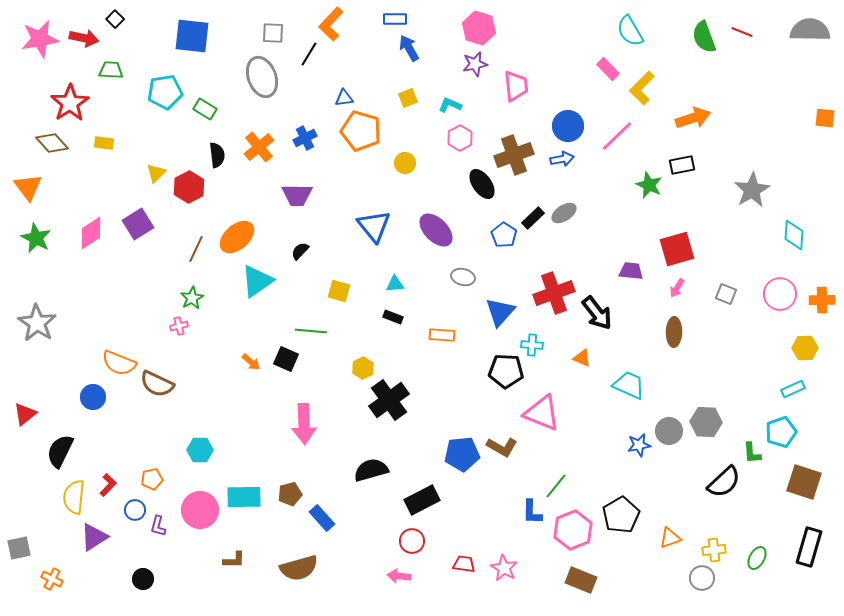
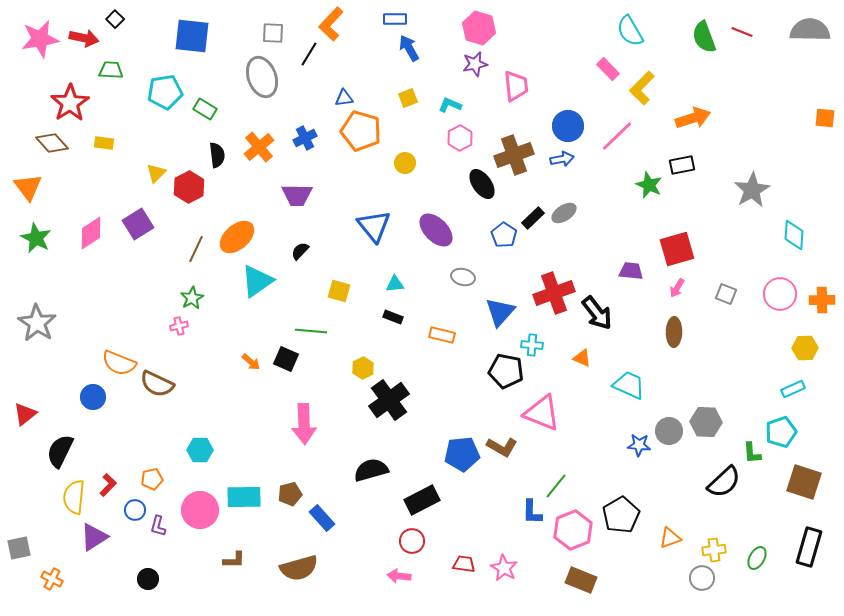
orange rectangle at (442, 335): rotated 10 degrees clockwise
black pentagon at (506, 371): rotated 8 degrees clockwise
blue star at (639, 445): rotated 15 degrees clockwise
black circle at (143, 579): moved 5 px right
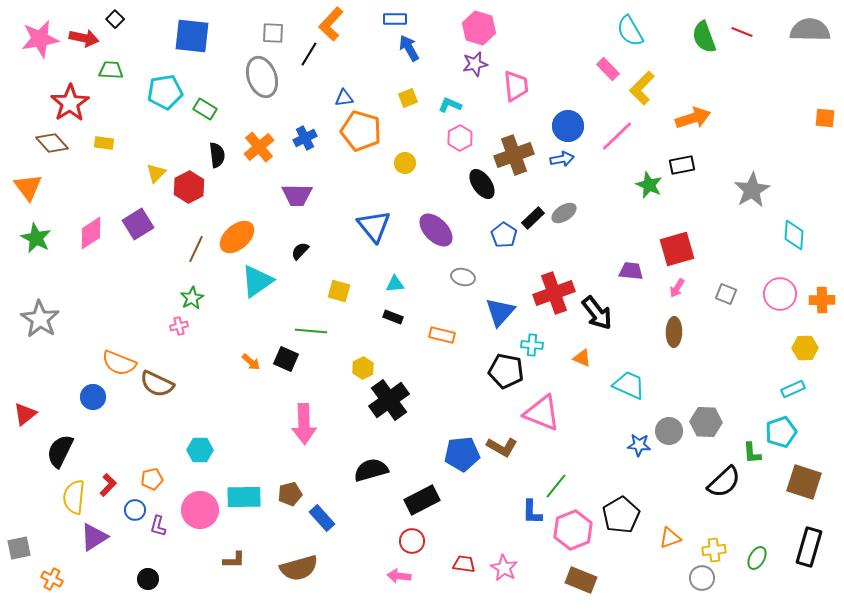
gray star at (37, 323): moved 3 px right, 4 px up
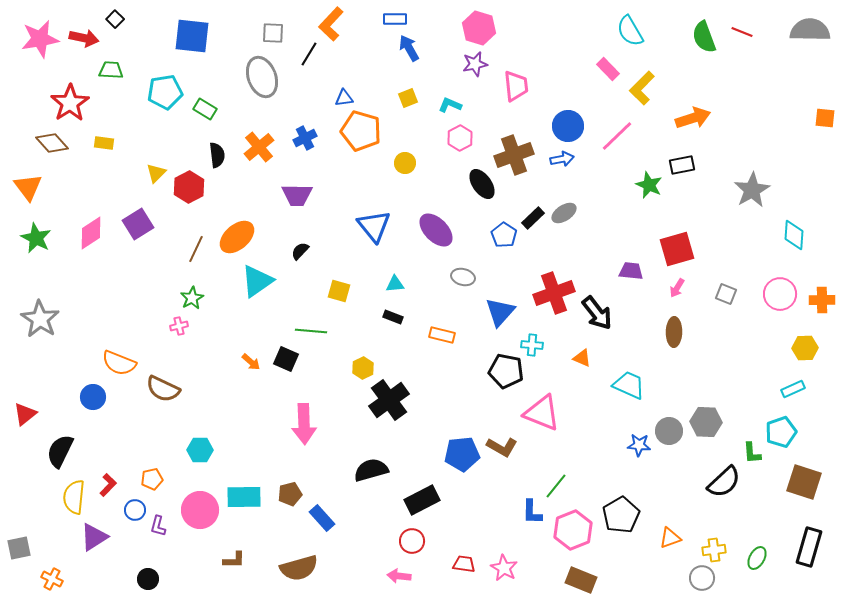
brown semicircle at (157, 384): moved 6 px right, 5 px down
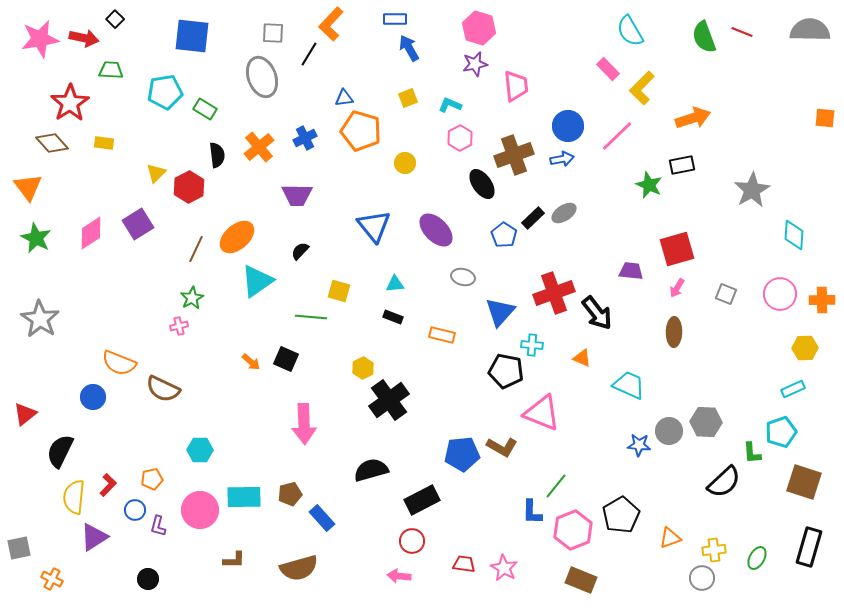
green line at (311, 331): moved 14 px up
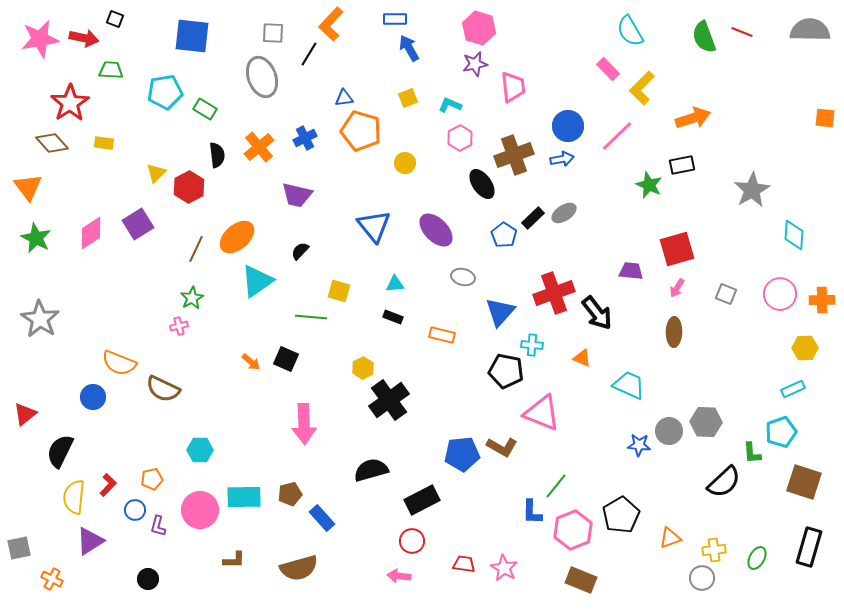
black square at (115, 19): rotated 24 degrees counterclockwise
pink trapezoid at (516, 86): moved 3 px left, 1 px down
purple trapezoid at (297, 195): rotated 12 degrees clockwise
purple triangle at (94, 537): moved 4 px left, 4 px down
